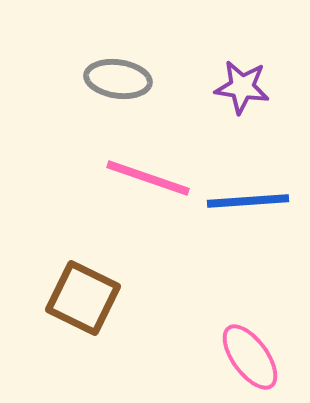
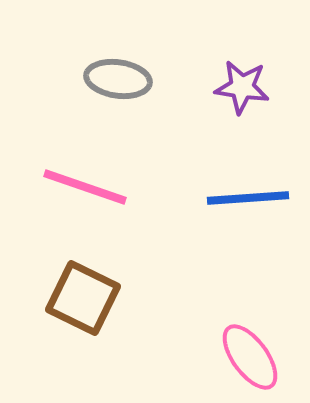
pink line: moved 63 px left, 9 px down
blue line: moved 3 px up
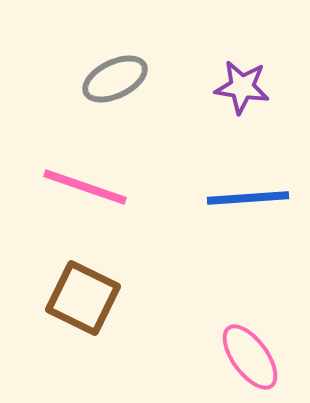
gray ellipse: moved 3 px left; rotated 34 degrees counterclockwise
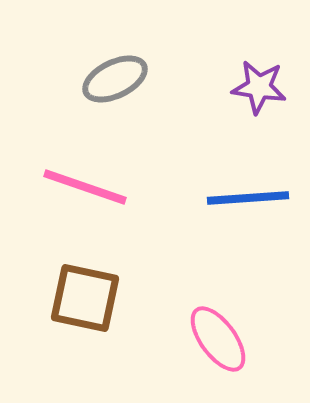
purple star: moved 17 px right
brown square: moved 2 px right; rotated 14 degrees counterclockwise
pink ellipse: moved 32 px left, 18 px up
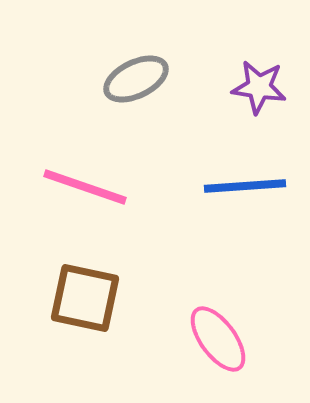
gray ellipse: moved 21 px right
blue line: moved 3 px left, 12 px up
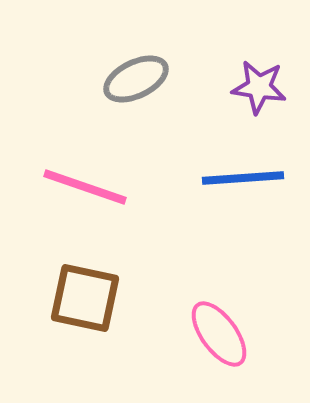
blue line: moved 2 px left, 8 px up
pink ellipse: moved 1 px right, 5 px up
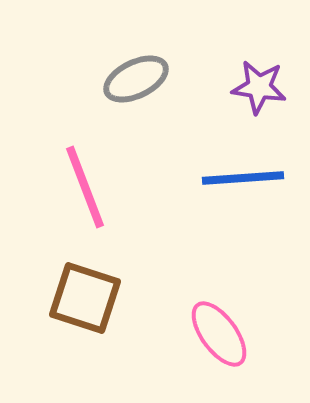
pink line: rotated 50 degrees clockwise
brown square: rotated 6 degrees clockwise
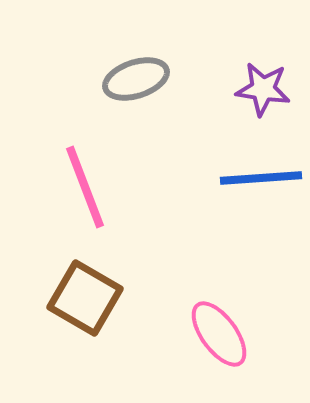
gray ellipse: rotated 8 degrees clockwise
purple star: moved 4 px right, 2 px down
blue line: moved 18 px right
brown square: rotated 12 degrees clockwise
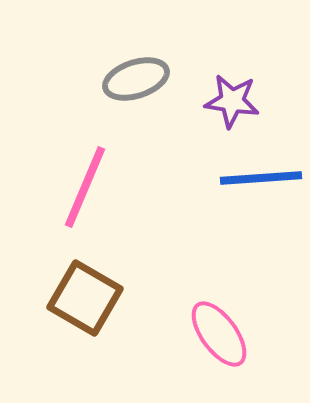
purple star: moved 31 px left, 12 px down
pink line: rotated 44 degrees clockwise
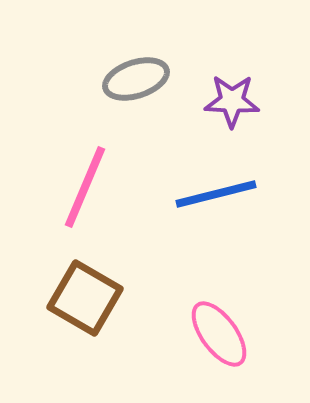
purple star: rotated 6 degrees counterclockwise
blue line: moved 45 px left, 16 px down; rotated 10 degrees counterclockwise
